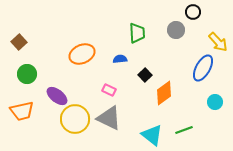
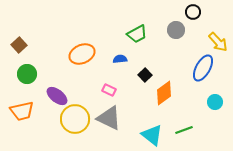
green trapezoid: moved 1 px down; rotated 65 degrees clockwise
brown square: moved 3 px down
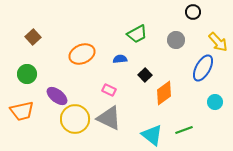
gray circle: moved 10 px down
brown square: moved 14 px right, 8 px up
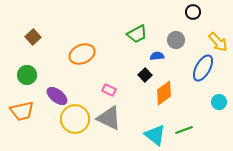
blue semicircle: moved 37 px right, 3 px up
green circle: moved 1 px down
cyan circle: moved 4 px right
cyan triangle: moved 3 px right
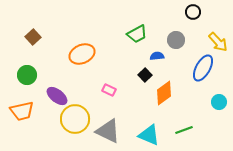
gray triangle: moved 1 px left, 13 px down
cyan triangle: moved 6 px left; rotated 15 degrees counterclockwise
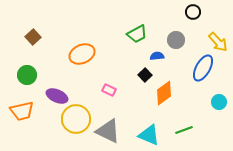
purple ellipse: rotated 15 degrees counterclockwise
yellow circle: moved 1 px right
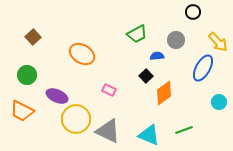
orange ellipse: rotated 55 degrees clockwise
black square: moved 1 px right, 1 px down
orange trapezoid: rotated 40 degrees clockwise
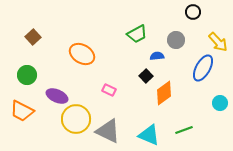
cyan circle: moved 1 px right, 1 px down
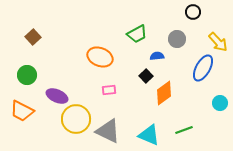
gray circle: moved 1 px right, 1 px up
orange ellipse: moved 18 px right, 3 px down; rotated 10 degrees counterclockwise
pink rectangle: rotated 32 degrees counterclockwise
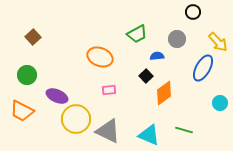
green line: rotated 36 degrees clockwise
